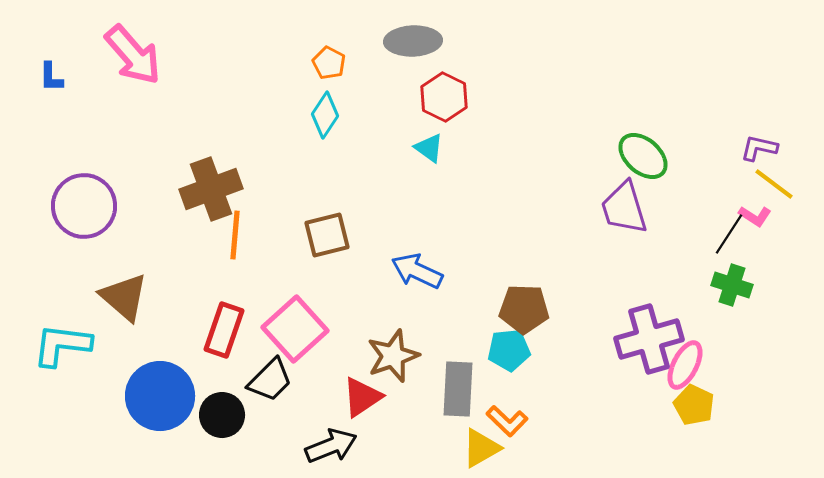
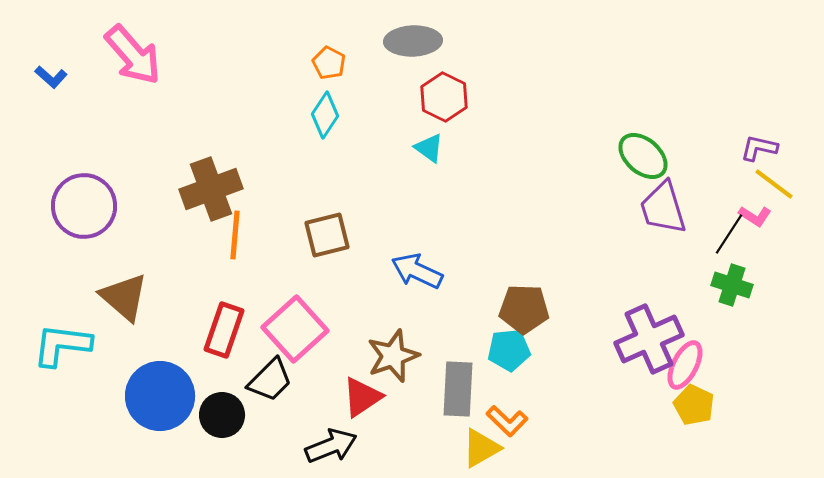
blue L-shape: rotated 48 degrees counterclockwise
purple trapezoid: moved 39 px right
purple cross: rotated 8 degrees counterclockwise
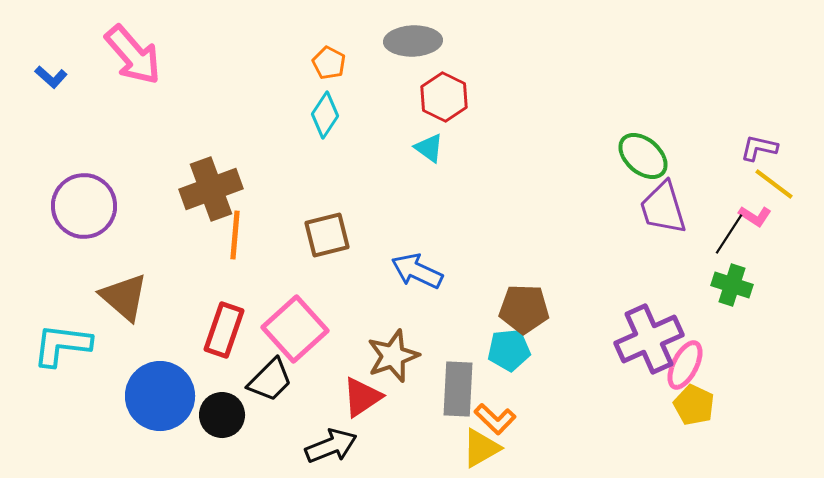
orange L-shape: moved 12 px left, 2 px up
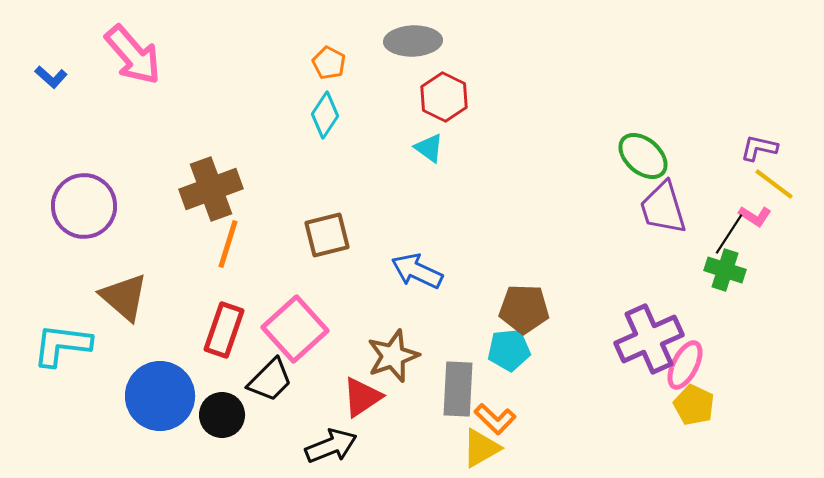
orange line: moved 7 px left, 9 px down; rotated 12 degrees clockwise
green cross: moved 7 px left, 15 px up
